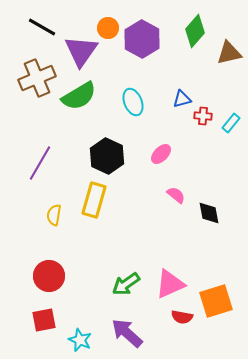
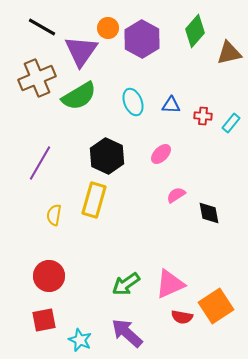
blue triangle: moved 11 px left, 6 px down; rotated 18 degrees clockwise
pink semicircle: rotated 72 degrees counterclockwise
orange square: moved 5 px down; rotated 16 degrees counterclockwise
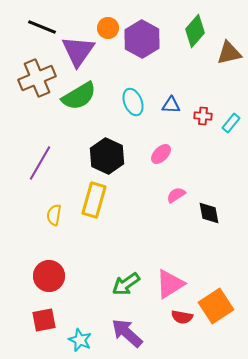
black line: rotated 8 degrees counterclockwise
purple triangle: moved 3 px left
pink triangle: rotated 8 degrees counterclockwise
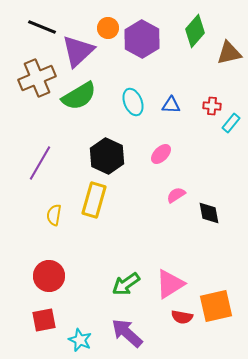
purple triangle: rotated 12 degrees clockwise
red cross: moved 9 px right, 10 px up
orange square: rotated 20 degrees clockwise
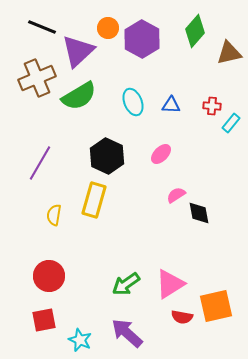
black diamond: moved 10 px left
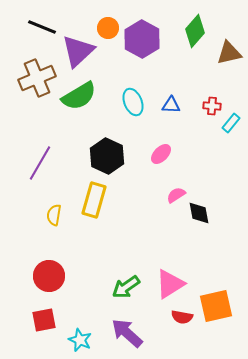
green arrow: moved 3 px down
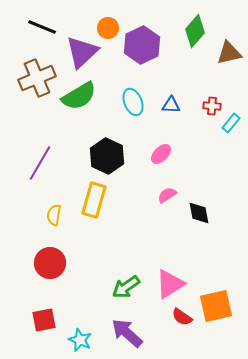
purple hexagon: moved 6 px down; rotated 6 degrees clockwise
purple triangle: moved 4 px right, 1 px down
pink semicircle: moved 9 px left
red circle: moved 1 px right, 13 px up
red semicircle: rotated 25 degrees clockwise
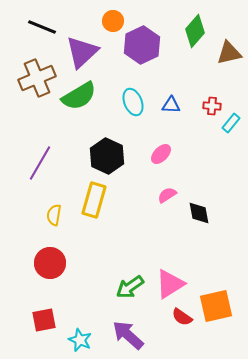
orange circle: moved 5 px right, 7 px up
green arrow: moved 4 px right
purple arrow: moved 1 px right, 2 px down
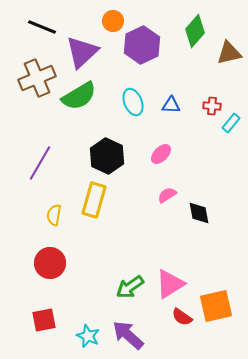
cyan star: moved 8 px right, 4 px up
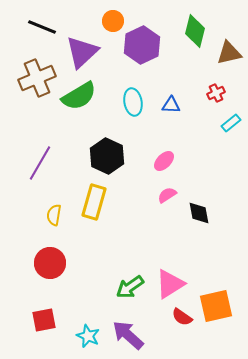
green diamond: rotated 28 degrees counterclockwise
cyan ellipse: rotated 12 degrees clockwise
red cross: moved 4 px right, 13 px up; rotated 30 degrees counterclockwise
cyan rectangle: rotated 12 degrees clockwise
pink ellipse: moved 3 px right, 7 px down
yellow rectangle: moved 2 px down
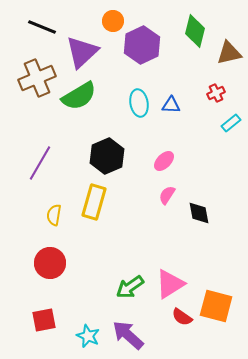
cyan ellipse: moved 6 px right, 1 px down
black hexagon: rotated 12 degrees clockwise
pink semicircle: rotated 24 degrees counterclockwise
orange square: rotated 28 degrees clockwise
